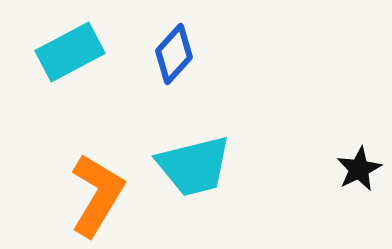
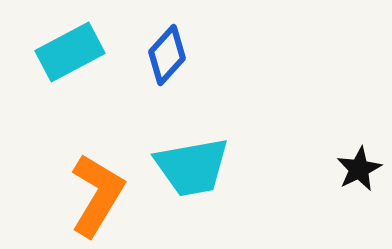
blue diamond: moved 7 px left, 1 px down
cyan trapezoid: moved 2 px left, 1 px down; rotated 4 degrees clockwise
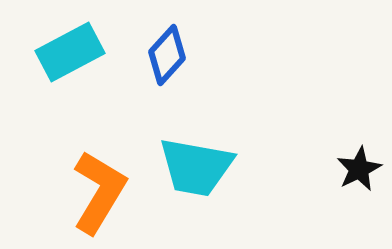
cyan trapezoid: moved 4 px right; rotated 20 degrees clockwise
orange L-shape: moved 2 px right, 3 px up
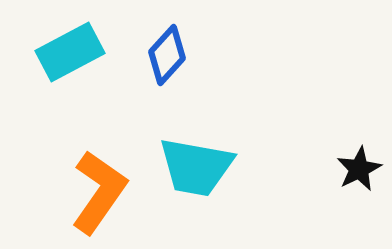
orange L-shape: rotated 4 degrees clockwise
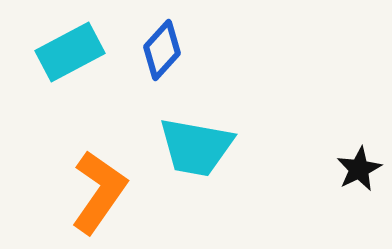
blue diamond: moved 5 px left, 5 px up
cyan trapezoid: moved 20 px up
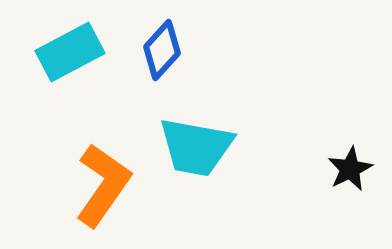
black star: moved 9 px left
orange L-shape: moved 4 px right, 7 px up
